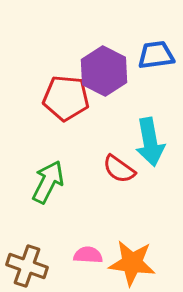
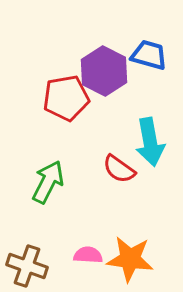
blue trapezoid: moved 7 px left; rotated 24 degrees clockwise
red pentagon: rotated 15 degrees counterclockwise
orange star: moved 2 px left, 4 px up
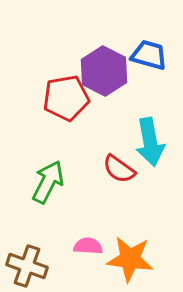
pink semicircle: moved 9 px up
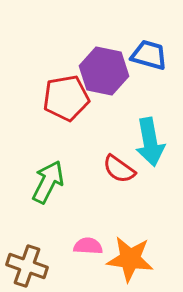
purple hexagon: rotated 15 degrees counterclockwise
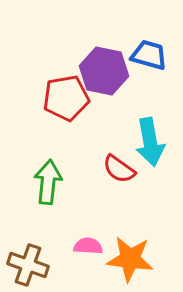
green arrow: rotated 21 degrees counterclockwise
brown cross: moved 1 px right, 1 px up
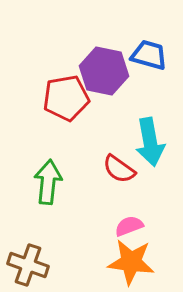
pink semicircle: moved 41 px right, 20 px up; rotated 24 degrees counterclockwise
orange star: moved 1 px right, 3 px down
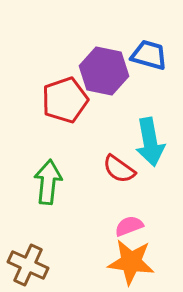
red pentagon: moved 1 px left, 2 px down; rotated 9 degrees counterclockwise
brown cross: rotated 6 degrees clockwise
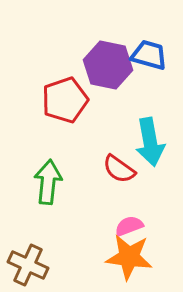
purple hexagon: moved 4 px right, 6 px up
orange star: moved 2 px left, 5 px up
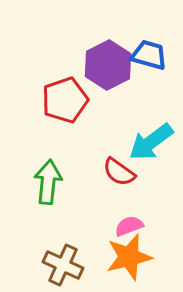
purple hexagon: rotated 21 degrees clockwise
cyan arrow: moved 1 px right; rotated 63 degrees clockwise
red semicircle: moved 3 px down
orange star: rotated 21 degrees counterclockwise
brown cross: moved 35 px right
